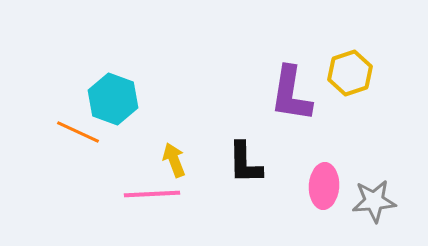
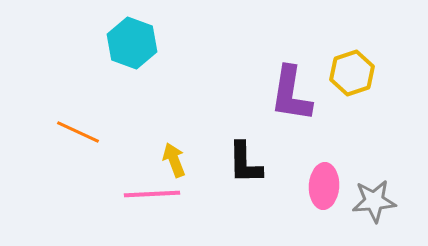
yellow hexagon: moved 2 px right
cyan hexagon: moved 19 px right, 56 px up
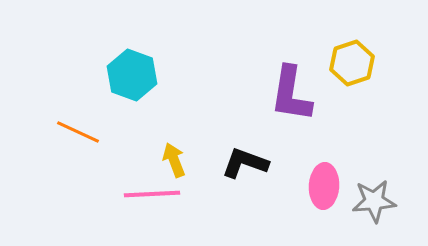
cyan hexagon: moved 32 px down
yellow hexagon: moved 10 px up
black L-shape: rotated 111 degrees clockwise
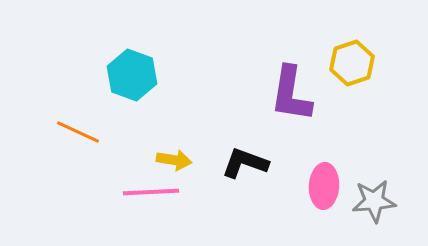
yellow arrow: rotated 120 degrees clockwise
pink line: moved 1 px left, 2 px up
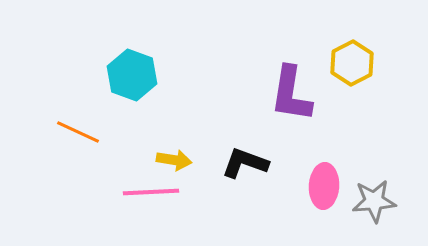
yellow hexagon: rotated 9 degrees counterclockwise
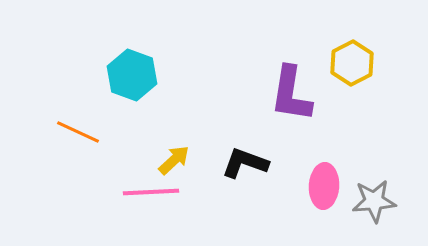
yellow arrow: rotated 52 degrees counterclockwise
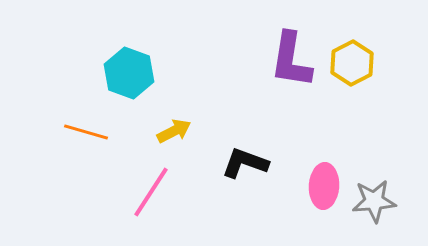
cyan hexagon: moved 3 px left, 2 px up
purple L-shape: moved 34 px up
orange line: moved 8 px right; rotated 9 degrees counterclockwise
yellow arrow: moved 29 px up; rotated 16 degrees clockwise
pink line: rotated 54 degrees counterclockwise
